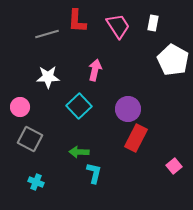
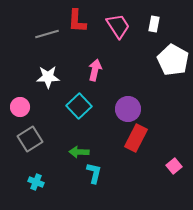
white rectangle: moved 1 px right, 1 px down
gray square: rotated 30 degrees clockwise
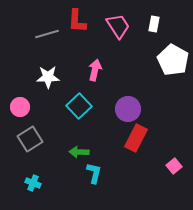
cyan cross: moved 3 px left, 1 px down
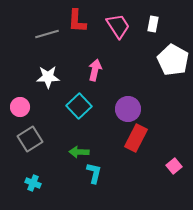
white rectangle: moved 1 px left
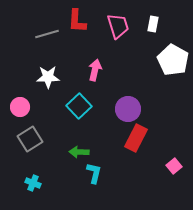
pink trapezoid: rotated 16 degrees clockwise
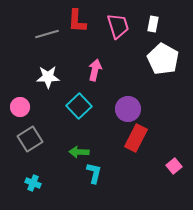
white pentagon: moved 10 px left, 1 px up
